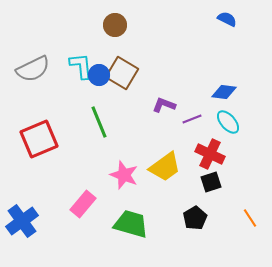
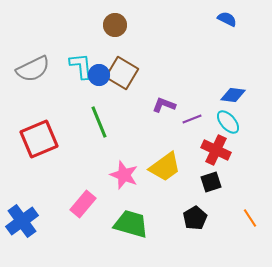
blue diamond: moved 9 px right, 3 px down
red cross: moved 6 px right, 4 px up
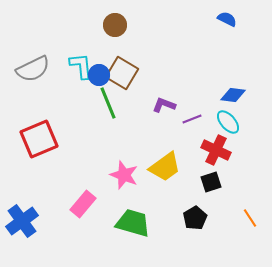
green line: moved 9 px right, 19 px up
green trapezoid: moved 2 px right, 1 px up
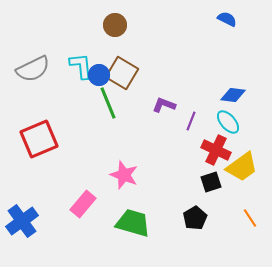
purple line: moved 1 px left, 2 px down; rotated 48 degrees counterclockwise
yellow trapezoid: moved 77 px right
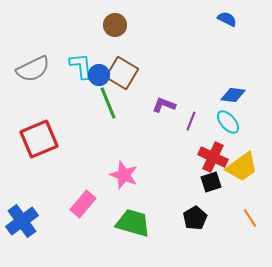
red cross: moved 3 px left, 7 px down
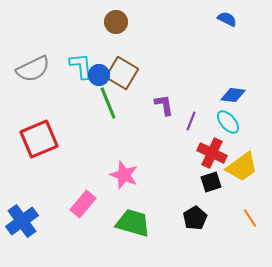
brown circle: moved 1 px right, 3 px up
purple L-shape: rotated 60 degrees clockwise
red cross: moved 1 px left, 4 px up
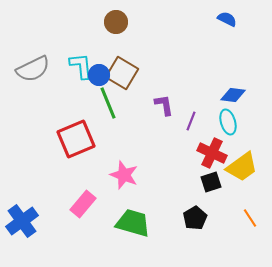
cyan ellipse: rotated 25 degrees clockwise
red square: moved 37 px right
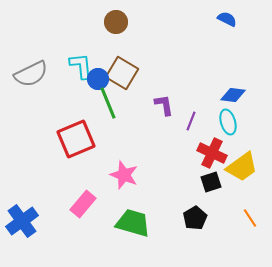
gray semicircle: moved 2 px left, 5 px down
blue circle: moved 1 px left, 4 px down
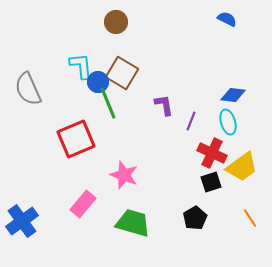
gray semicircle: moved 3 px left, 15 px down; rotated 92 degrees clockwise
blue circle: moved 3 px down
